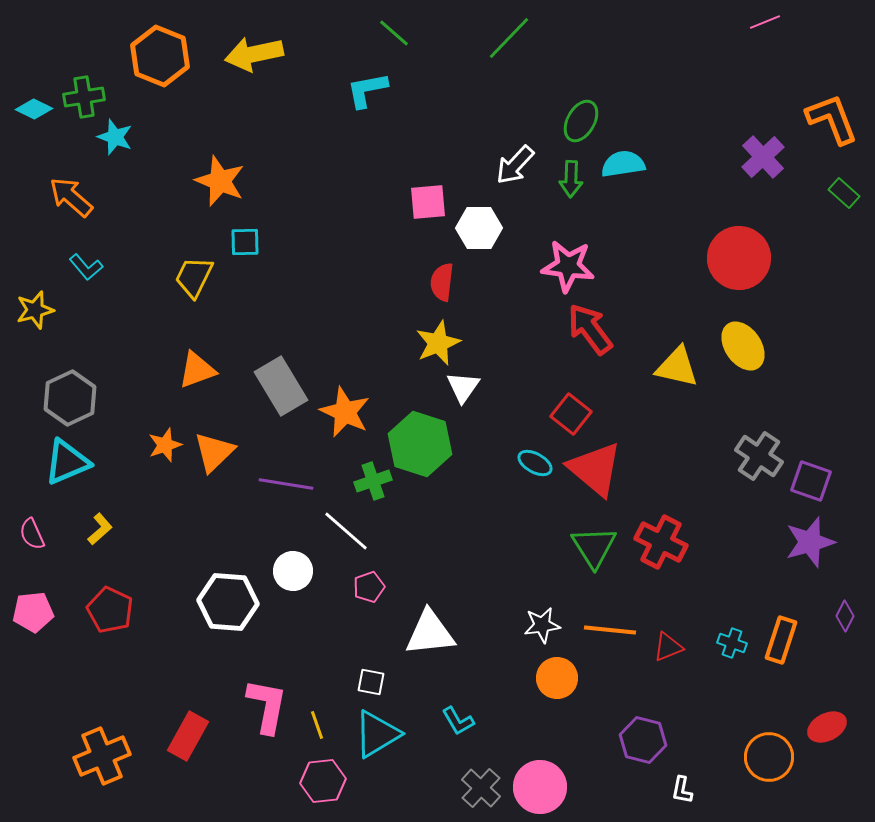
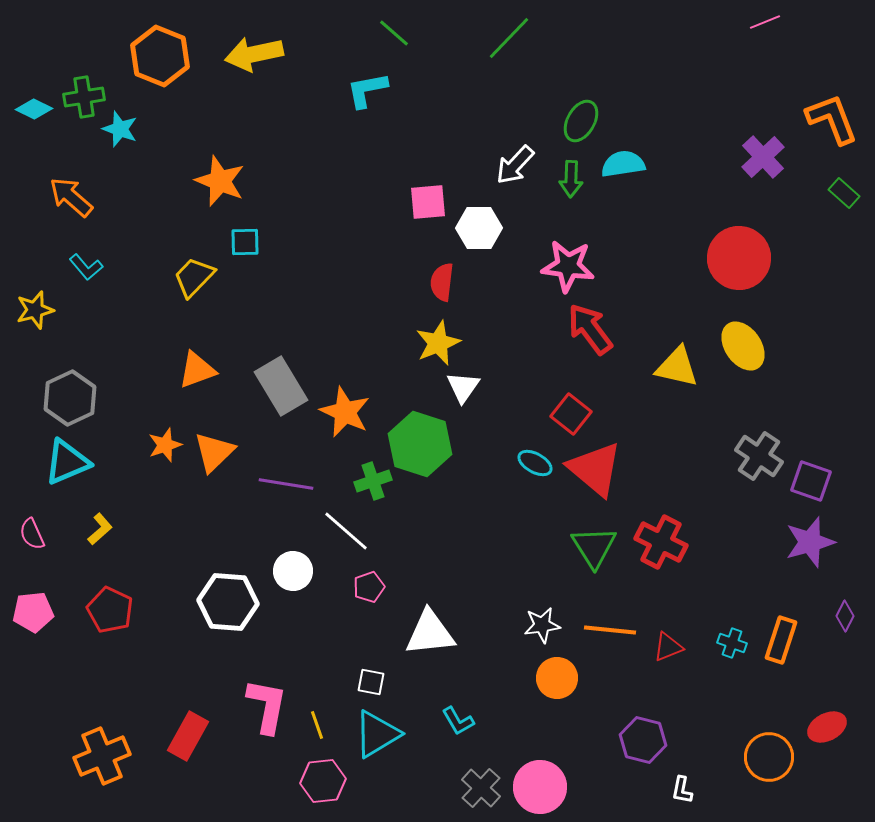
cyan star at (115, 137): moved 5 px right, 8 px up
yellow trapezoid at (194, 277): rotated 18 degrees clockwise
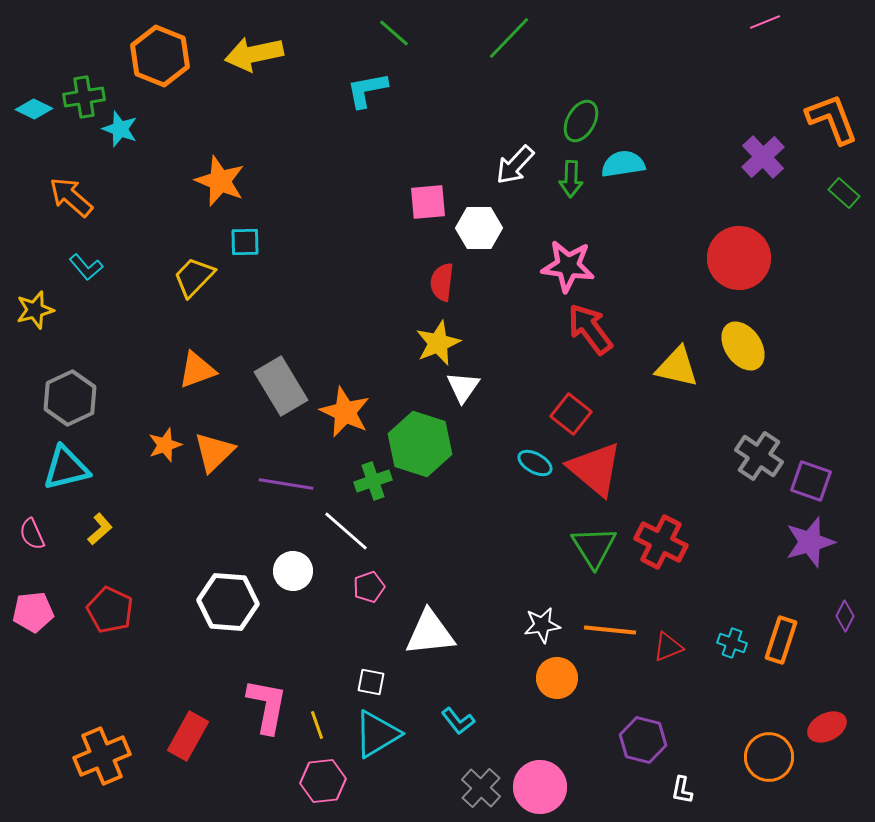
cyan triangle at (67, 462): moved 1 px left, 6 px down; rotated 9 degrees clockwise
cyan L-shape at (458, 721): rotated 8 degrees counterclockwise
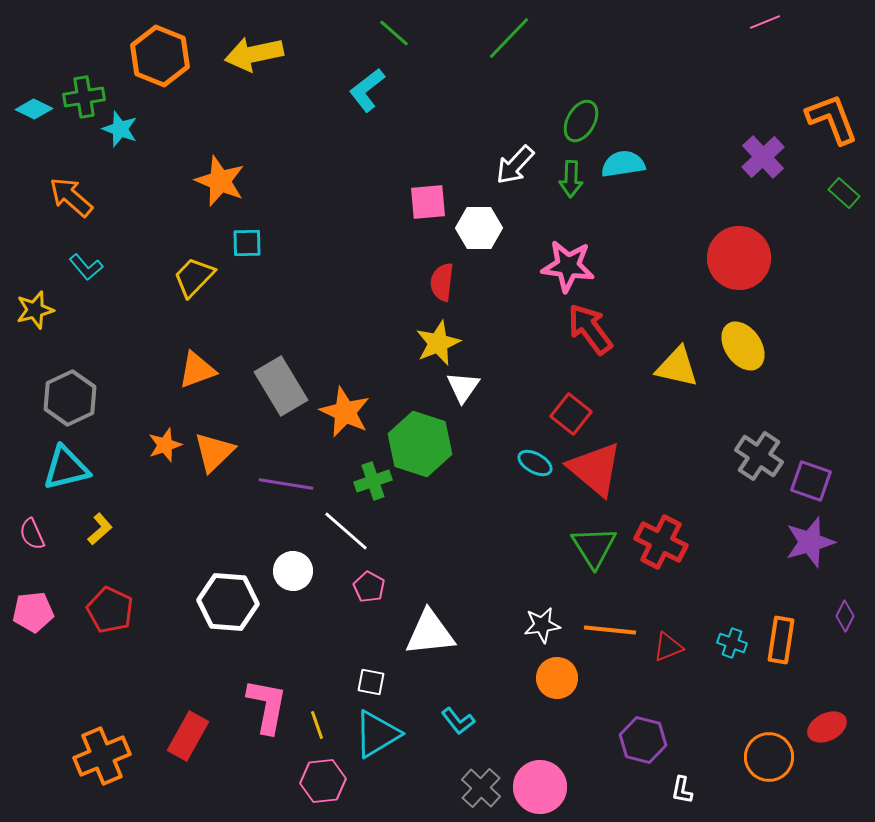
cyan L-shape at (367, 90): rotated 27 degrees counterclockwise
cyan square at (245, 242): moved 2 px right, 1 px down
pink pentagon at (369, 587): rotated 24 degrees counterclockwise
orange rectangle at (781, 640): rotated 9 degrees counterclockwise
